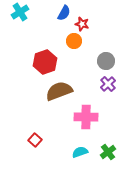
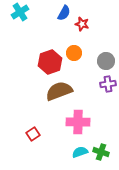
orange circle: moved 12 px down
red hexagon: moved 5 px right
purple cross: rotated 35 degrees clockwise
pink cross: moved 8 px left, 5 px down
red square: moved 2 px left, 6 px up; rotated 16 degrees clockwise
green cross: moved 7 px left; rotated 35 degrees counterclockwise
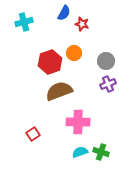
cyan cross: moved 4 px right, 10 px down; rotated 18 degrees clockwise
purple cross: rotated 14 degrees counterclockwise
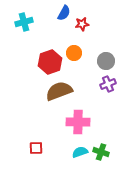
red star: rotated 24 degrees counterclockwise
red square: moved 3 px right, 14 px down; rotated 32 degrees clockwise
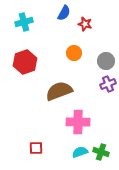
red star: moved 3 px right; rotated 24 degrees clockwise
red hexagon: moved 25 px left
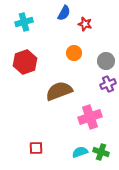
pink cross: moved 12 px right, 5 px up; rotated 20 degrees counterclockwise
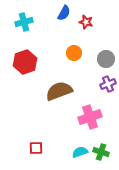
red star: moved 1 px right, 2 px up
gray circle: moved 2 px up
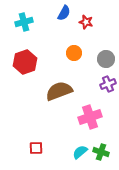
cyan semicircle: rotated 21 degrees counterclockwise
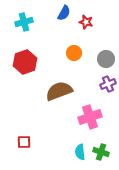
red square: moved 12 px left, 6 px up
cyan semicircle: rotated 56 degrees counterclockwise
